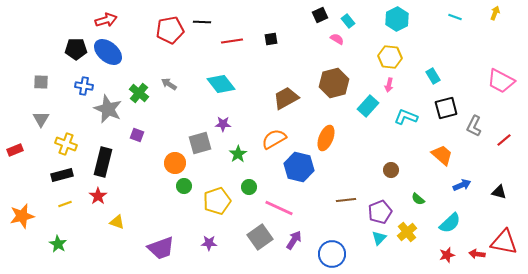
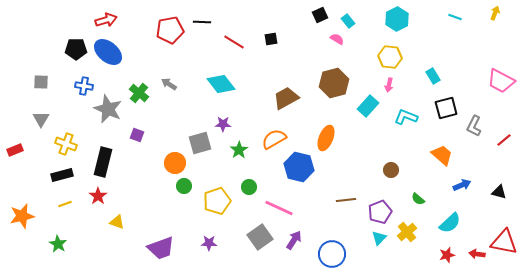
red line at (232, 41): moved 2 px right, 1 px down; rotated 40 degrees clockwise
green star at (238, 154): moved 1 px right, 4 px up
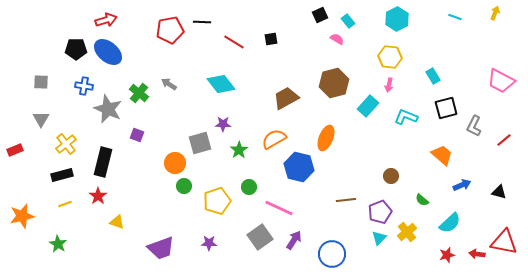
yellow cross at (66, 144): rotated 30 degrees clockwise
brown circle at (391, 170): moved 6 px down
green semicircle at (418, 199): moved 4 px right, 1 px down
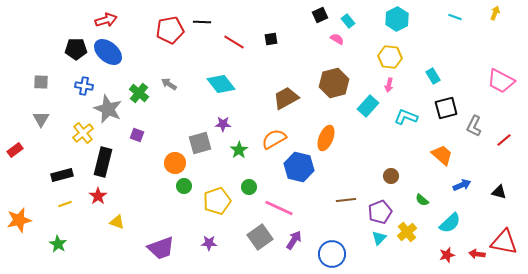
yellow cross at (66, 144): moved 17 px right, 11 px up
red rectangle at (15, 150): rotated 14 degrees counterclockwise
orange star at (22, 216): moved 3 px left, 4 px down
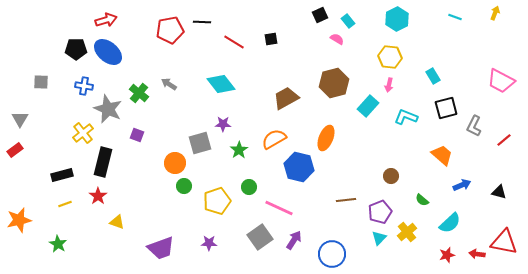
gray triangle at (41, 119): moved 21 px left
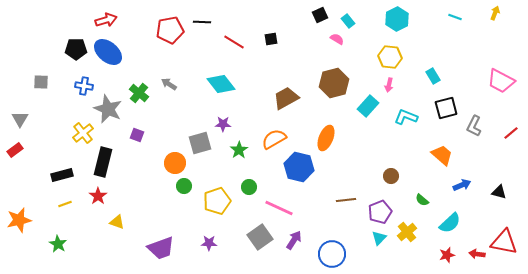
red line at (504, 140): moved 7 px right, 7 px up
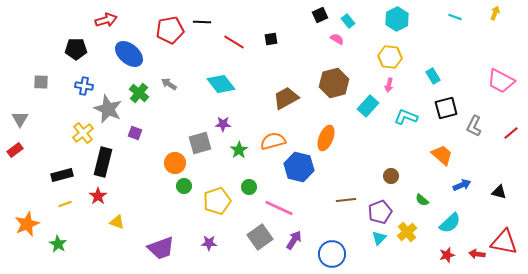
blue ellipse at (108, 52): moved 21 px right, 2 px down
purple square at (137, 135): moved 2 px left, 2 px up
orange semicircle at (274, 139): moved 1 px left, 2 px down; rotated 15 degrees clockwise
orange star at (19, 220): moved 8 px right, 4 px down; rotated 10 degrees counterclockwise
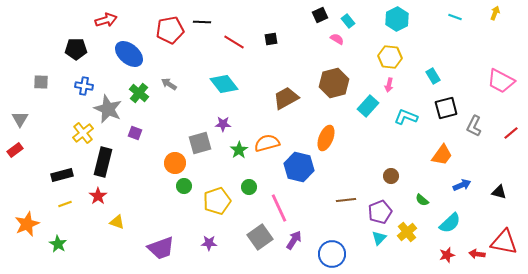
cyan diamond at (221, 84): moved 3 px right
orange semicircle at (273, 141): moved 6 px left, 2 px down
orange trapezoid at (442, 155): rotated 85 degrees clockwise
pink line at (279, 208): rotated 40 degrees clockwise
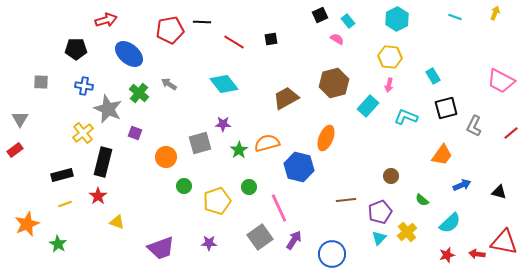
orange circle at (175, 163): moved 9 px left, 6 px up
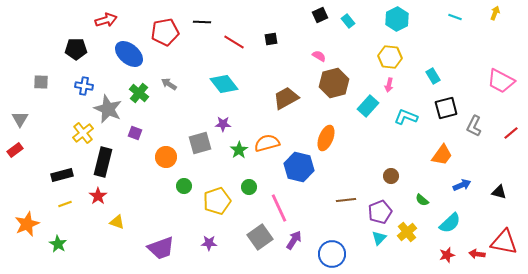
red pentagon at (170, 30): moved 5 px left, 2 px down
pink semicircle at (337, 39): moved 18 px left, 17 px down
